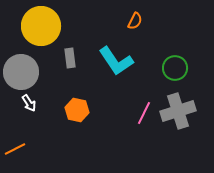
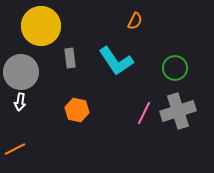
white arrow: moved 9 px left, 1 px up; rotated 42 degrees clockwise
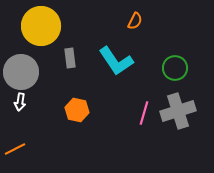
pink line: rotated 10 degrees counterclockwise
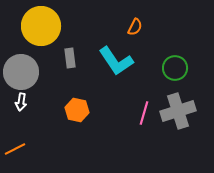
orange semicircle: moved 6 px down
white arrow: moved 1 px right
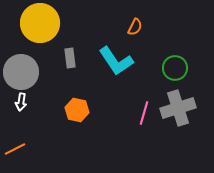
yellow circle: moved 1 px left, 3 px up
gray cross: moved 3 px up
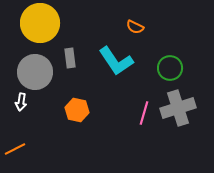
orange semicircle: rotated 90 degrees clockwise
green circle: moved 5 px left
gray circle: moved 14 px right
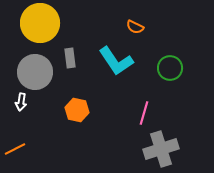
gray cross: moved 17 px left, 41 px down
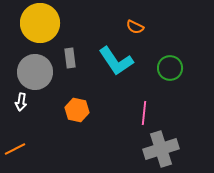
pink line: rotated 10 degrees counterclockwise
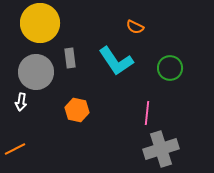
gray circle: moved 1 px right
pink line: moved 3 px right
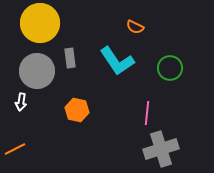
cyan L-shape: moved 1 px right
gray circle: moved 1 px right, 1 px up
